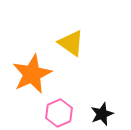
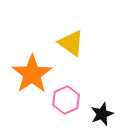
orange star: rotated 9 degrees counterclockwise
pink hexagon: moved 7 px right, 13 px up
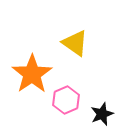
yellow triangle: moved 4 px right
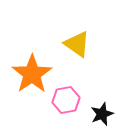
yellow triangle: moved 2 px right, 1 px down
pink hexagon: rotated 12 degrees clockwise
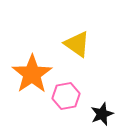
pink hexagon: moved 4 px up
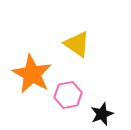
orange star: rotated 9 degrees counterclockwise
pink hexagon: moved 2 px right, 1 px up
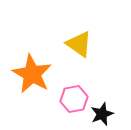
yellow triangle: moved 2 px right
pink hexagon: moved 6 px right, 4 px down
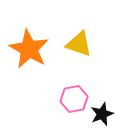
yellow triangle: rotated 16 degrees counterclockwise
orange star: moved 3 px left, 25 px up
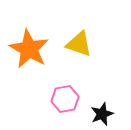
pink hexagon: moved 9 px left
